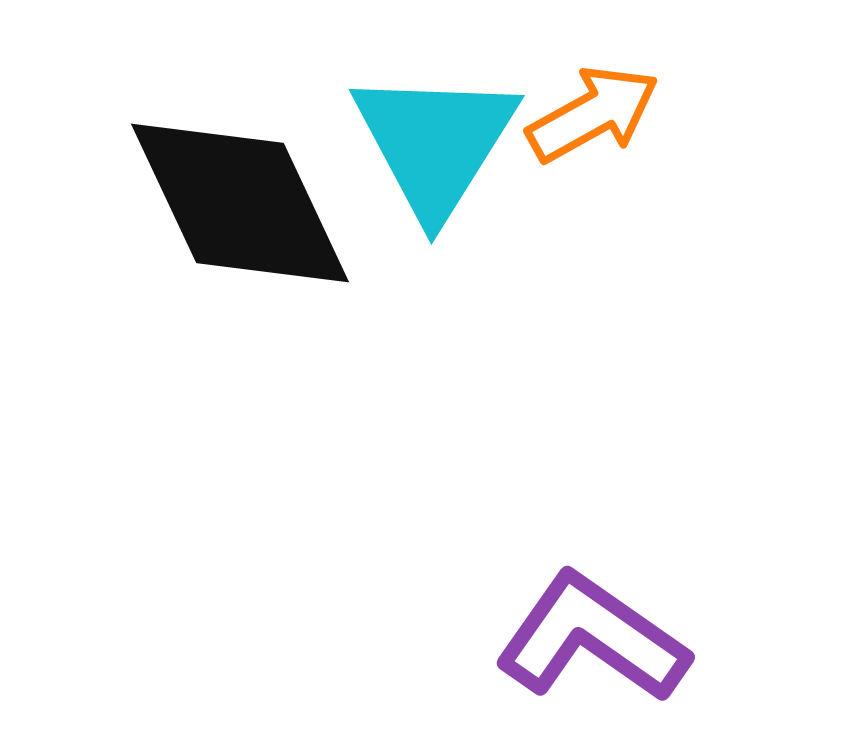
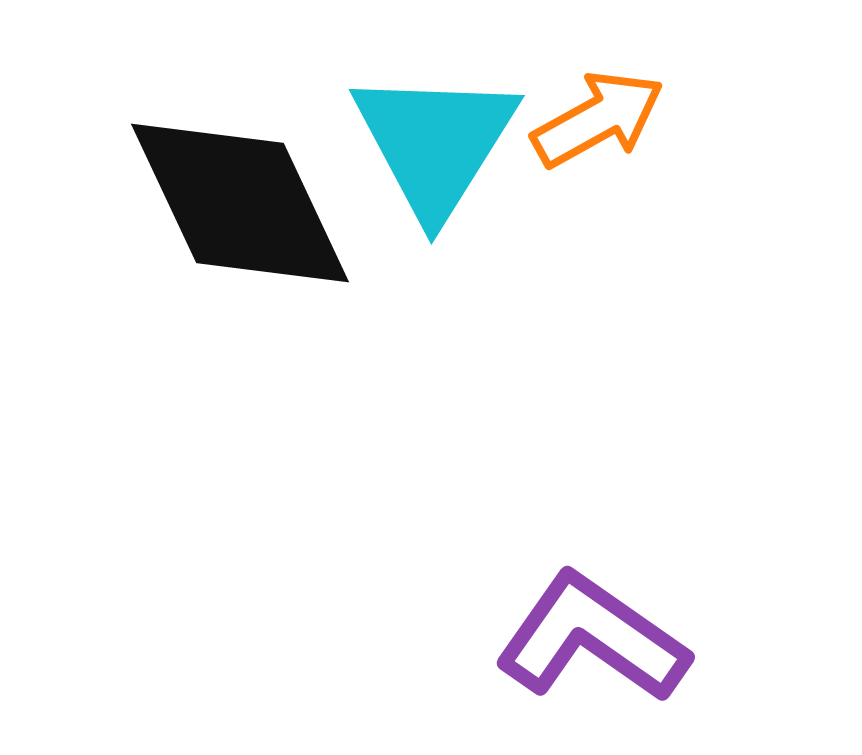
orange arrow: moved 5 px right, 5 px down
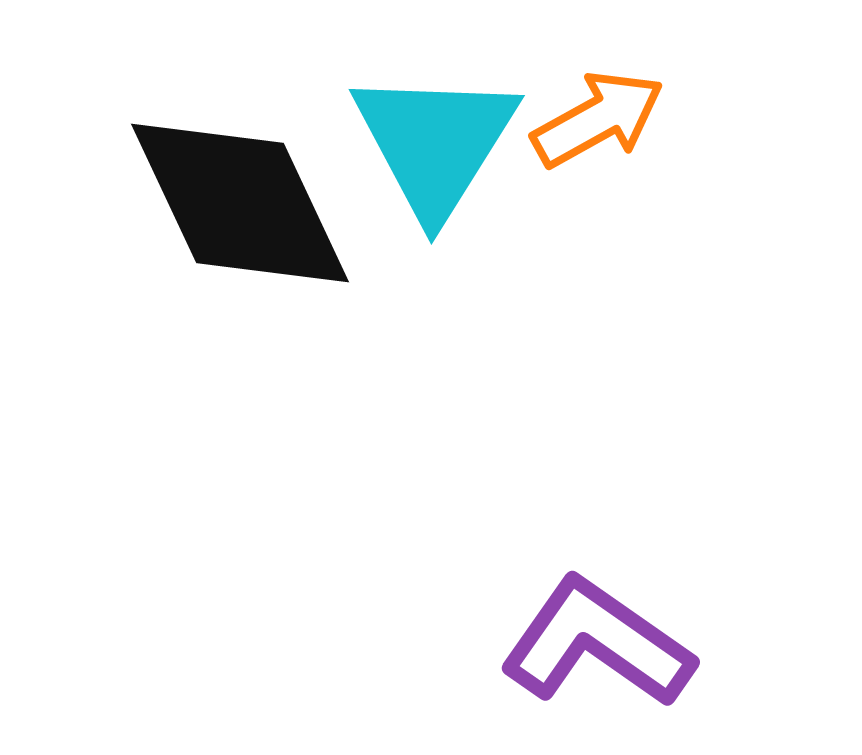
purple L-shape: moved 5 px right, 5 px down
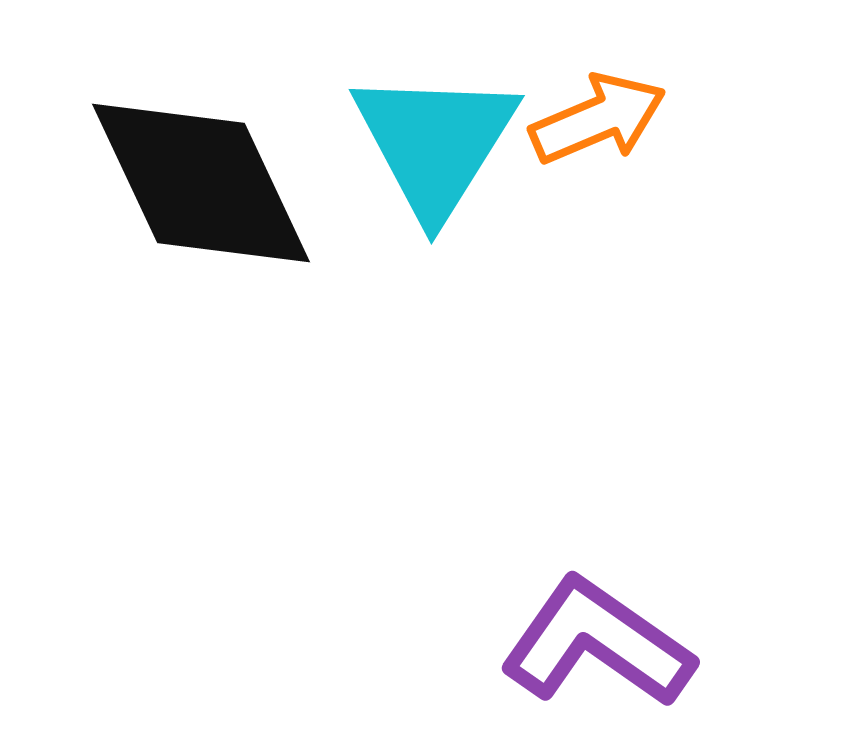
orange arrow: rotated 6 degrees clockwise
black diamond: moved 39 px left, 20 px up
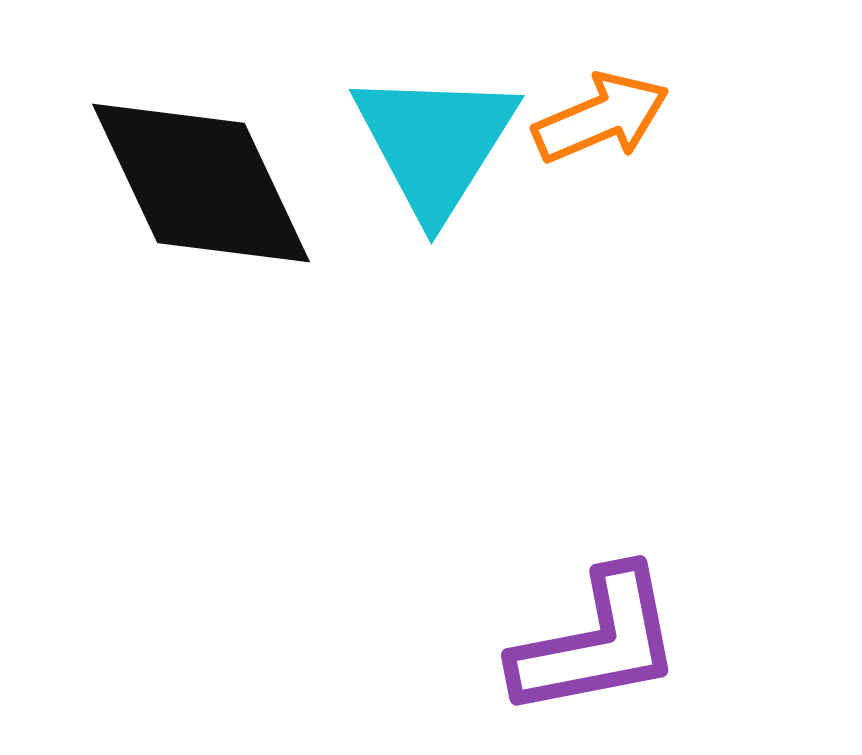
orange arrow: moved 3 px right, 1 px up
purple L-shape: rotated 134 degrees clockwise
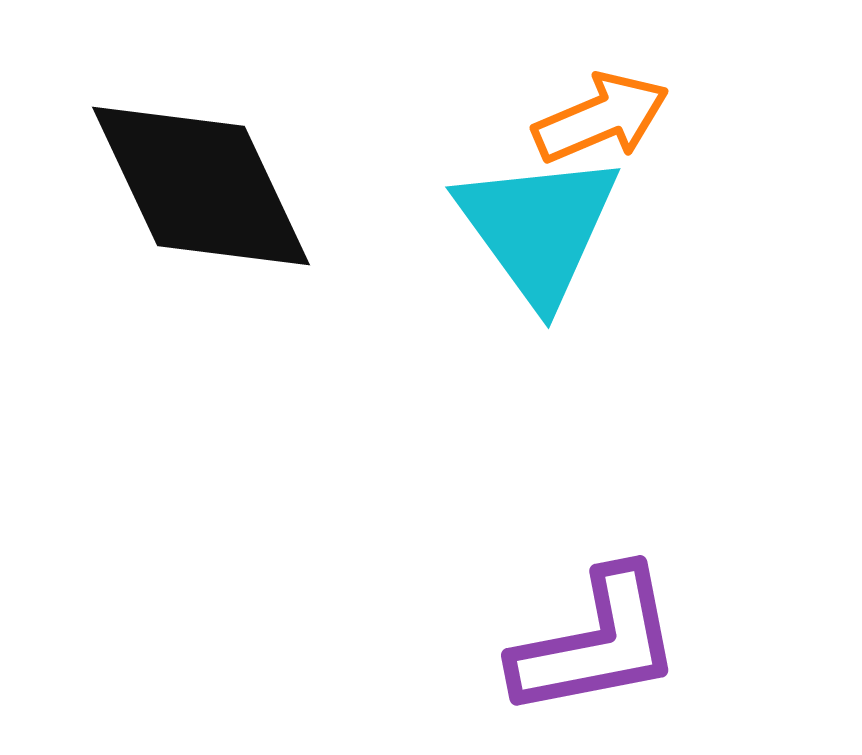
cyan triangle: moved 103 px right, 85 px down; rotated 8 degrees counterclockwise
black diamond: moved 3 px down
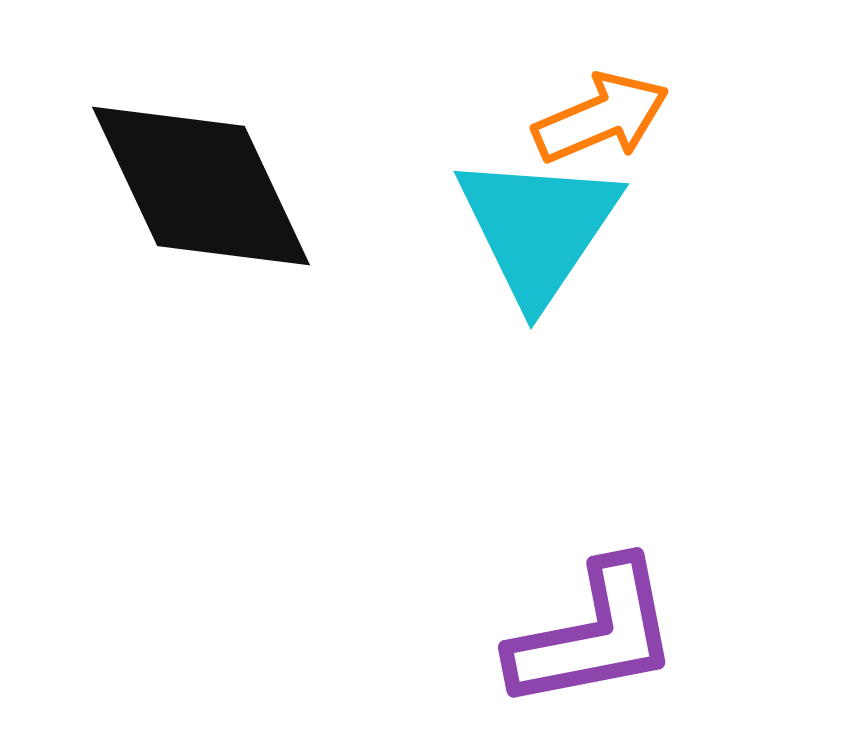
cyan triangle: rotated 10 degrees clockwise
purple L-shape: moved 3 px left, 8 px up
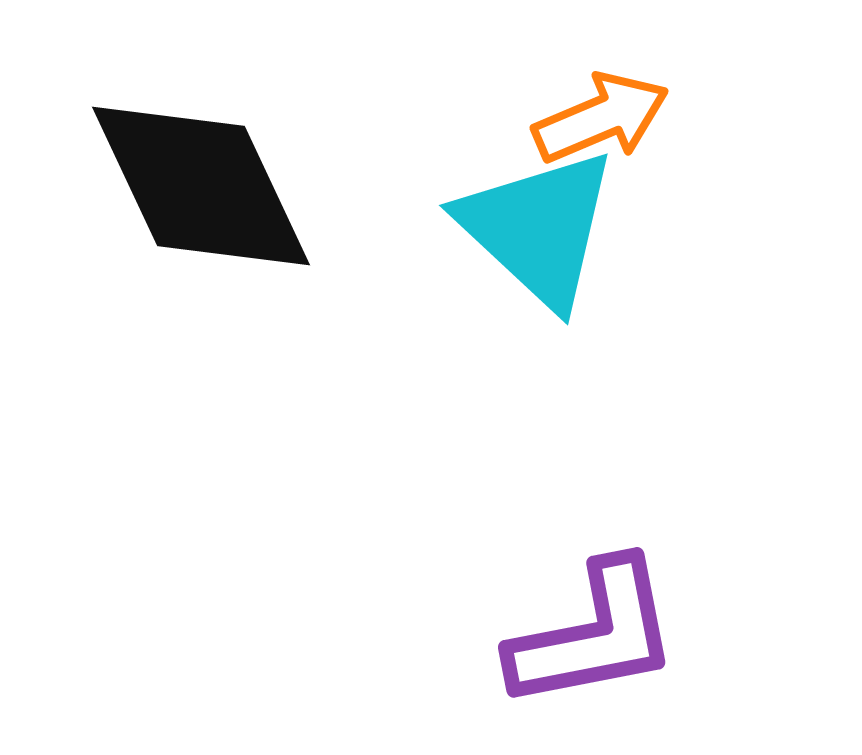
cyan triangle: rotated 21 degrees counterclockwise
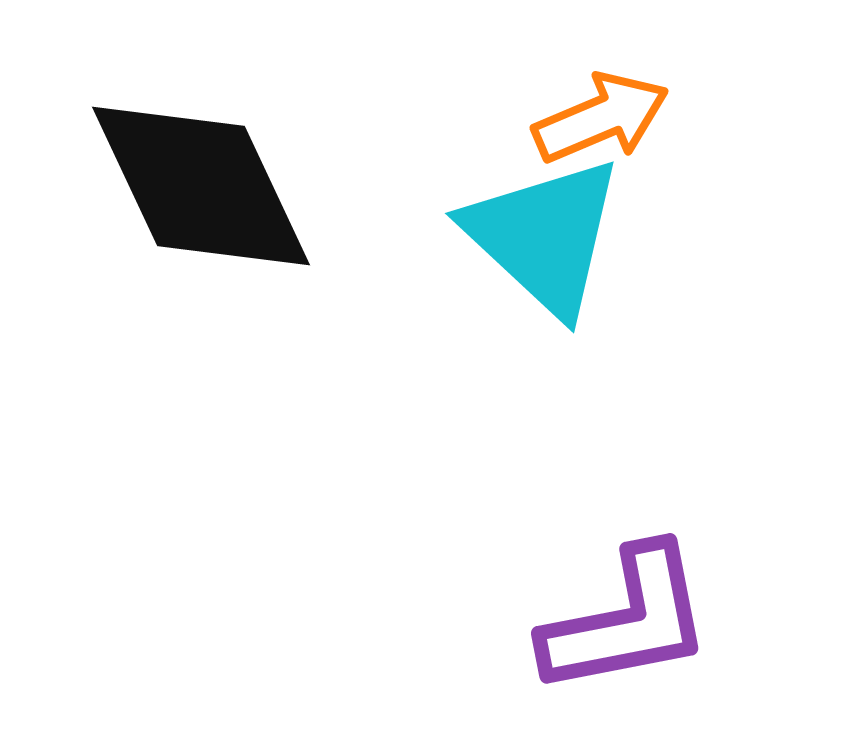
cyan triangle: moved 6 px right, 8 px down
purple L-shape: moved 33 px right, 14 px up
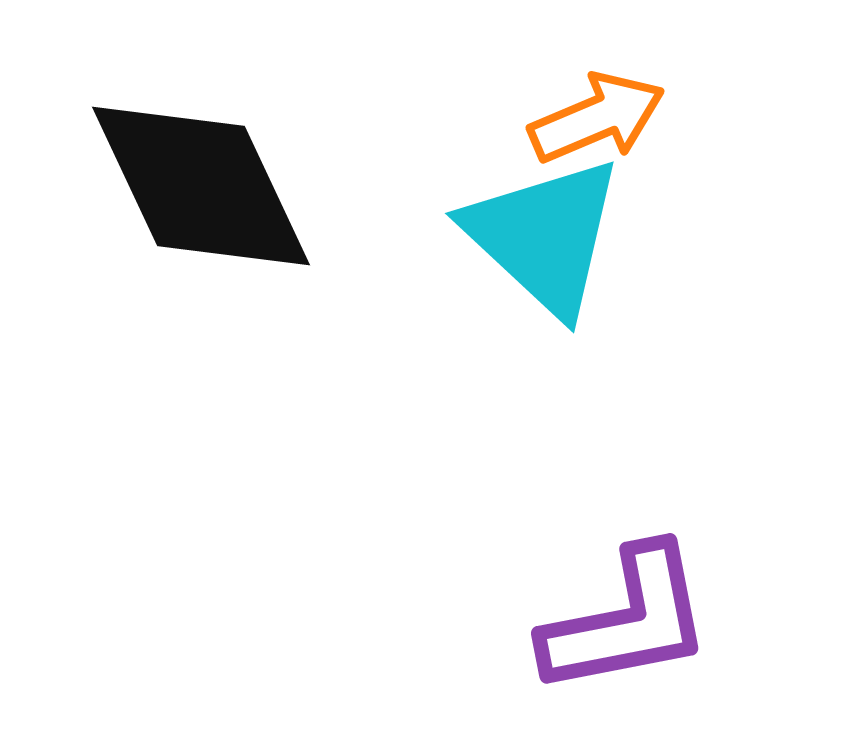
orange arrow: moved 4 px left
